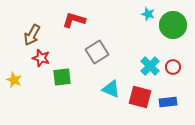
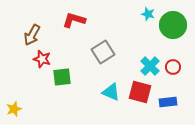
gray square: moved 6 px right
red star: moved 1 px right, 1 px down
yellow star: moved 29 px down; rotated 28 degrees clockwise
cyan triangle: moved 3 px down
red square: moved 5 px up
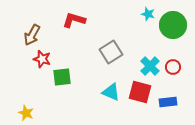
gray square: moved 8 px right
yellow star: moved 12 px right, 4 px down; rotated 28 degrees counterclockwise
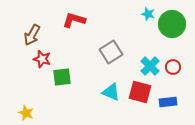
green circle: moved 1 px left, 1 px up
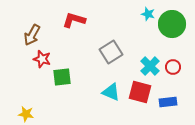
yellow star: moved 1 px down; rotated 14 degrees counterclockwise
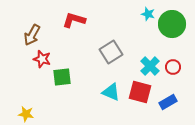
blue rectangle: rotated 24 degrees counterclockwise
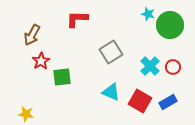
red L-shape: moved 3 px right, 1 px up; rotated 15 degrees counterclockwise
green circle: moved 2 px left, 1 px down
red star: moved 1 px left, 2 px down; rotated 24 degrees clockwise
red square: moved 9 px down; rotated 15 degrees clockwise
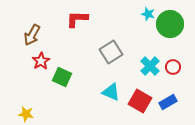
green circle: moved 1 px up
green square: rotated 30 degrees clockwise
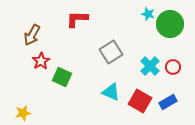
yellow star: moved 3 px left, 1 px up; rotated 21 degrees counterclockwise
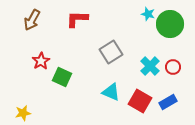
brown arrow: moved 15 px up
